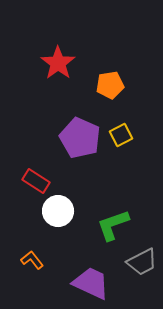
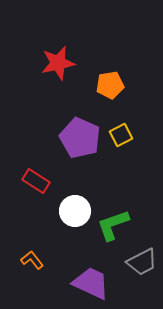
red star: rotated 24 degrees clockwise
white circle: moved 17 px right
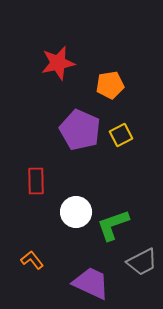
purple pentagon: moved 8 px up
red rectangle: rotated 56 degrees clockwise
white circle: moved 1 px right, 1 px down
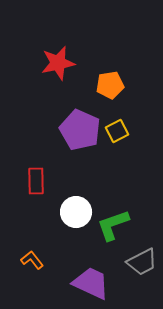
yellow square: moved 4 px left, 4 px up
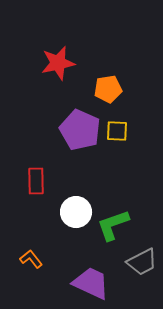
orange pentagon: moved 2 px left, 4 px down
yellow square: rotated 30 degrees clockwise
orange L-shape: moved 1 px left, 1 px up
